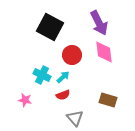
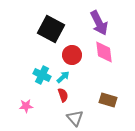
black square: moved 1 px right, 2 px down
red semicircle: rotated 88 degrees counterclockwise
pink star: moved 1 px right, 6 px down; rotated 16 degrees counterclockwise
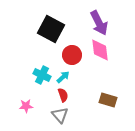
pink diamond: moved 4 px left, 2 px up
gray triangle: moved 15 px left, 3 px up
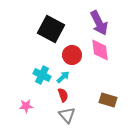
gray triangle: moved 7 px right
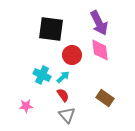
black square: rotated 20 degrees counterclockwise
red semicircle: rotated 16 degrees counterclockwise
brown rectangle: moved 3 px left, 2 px up; rotated 18 degrees clockwise
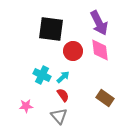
red circle: moved 1 px right, 4 px up
gray triangle: moved 8 px left, 1 px down
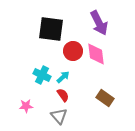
pink diamond: moved 4 px left, 4 px down
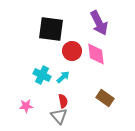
red circle: moved 1 px left
red semicircle: moved 6 px down; rotated 24 degrees clockwise
